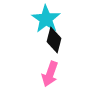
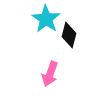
black diamond: moved 15 px right, 5 px up
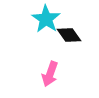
black diamond: rotated 50 degrees counterclockwise
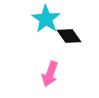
black diamond: moved 1 px down
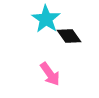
pink arrow: rotated 55 degrees counterclockwise
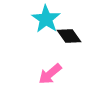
pink arrow: rotated 85 degrees clockwise
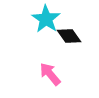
pink arrow: rotated 90 degrees clockwise
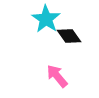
pink arrow: moved 7 px right, 2 px down
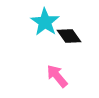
cyan star: moved 1 px left, 3 px down
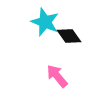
cyan star: rotated 12 degrees counterclockwise
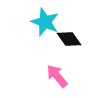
black diamond: moved 3 px down
